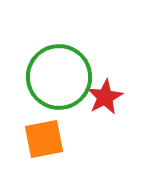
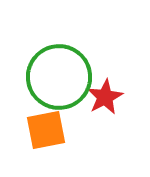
orange square: moved 2 px right, 9 px up
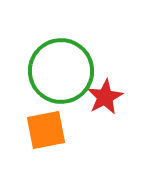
green circle: moved 2 px right, 6 px up
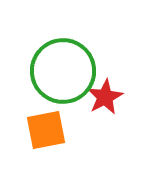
green circle: moved 2 px right
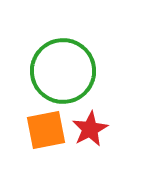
red star: moved 15 px left, 32 px down
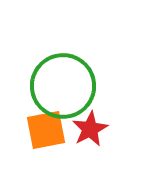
green circle: moved 15 px down
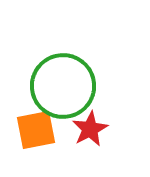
orange square: moved 10 px left
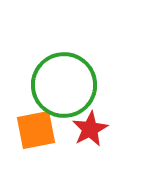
green circle: moved 1 px right, 1 px up
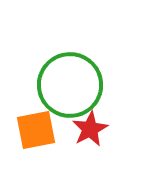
green circle: moved 6 px right
